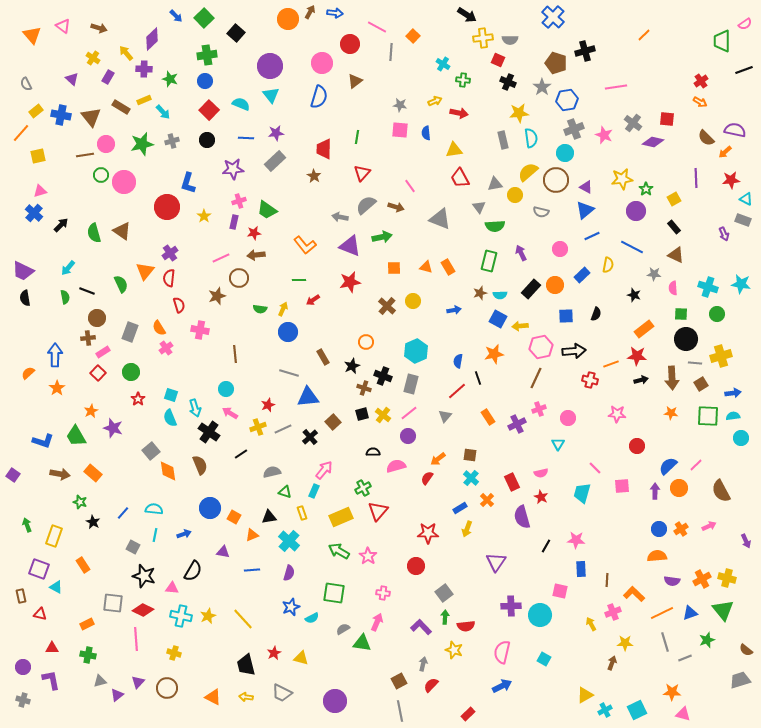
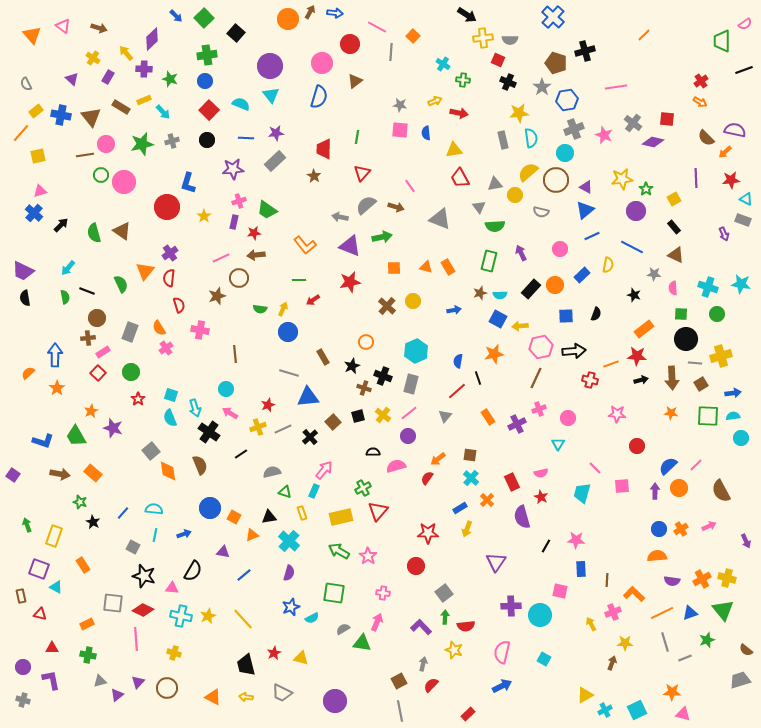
black square at (362, 414): moved 4 px left, 2 px down
yellow rectangle at (341, 517): rotated 10 degrees clockwise
blue line at (252, 570): moved 8 px left, 5 px down; rotated 35 degrees counterclockwise
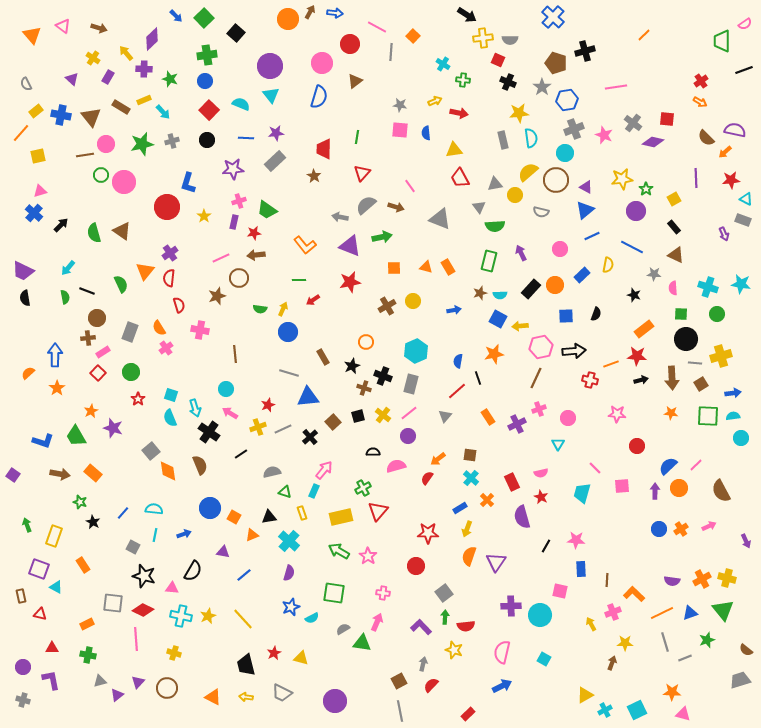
brown cross at (387, 306): rotated 18 degrees clockwise
orange semicircle at (657, 556): moved 188 px left; rotated 66 degrees counterclockwise
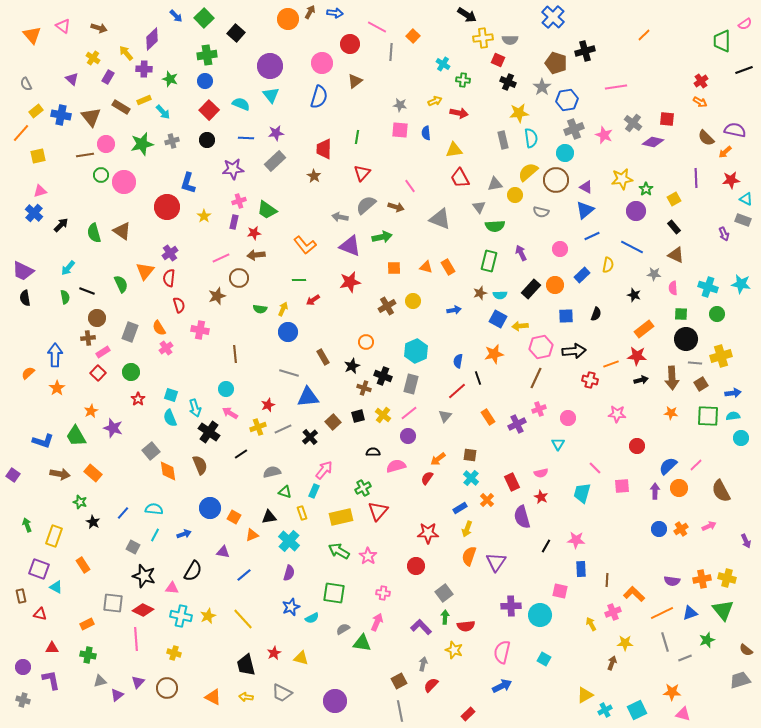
cyan line at (155, 535): rotated 16 degrees clockwise
orange cross at (702, 579): rotated 18 degrees clockwise
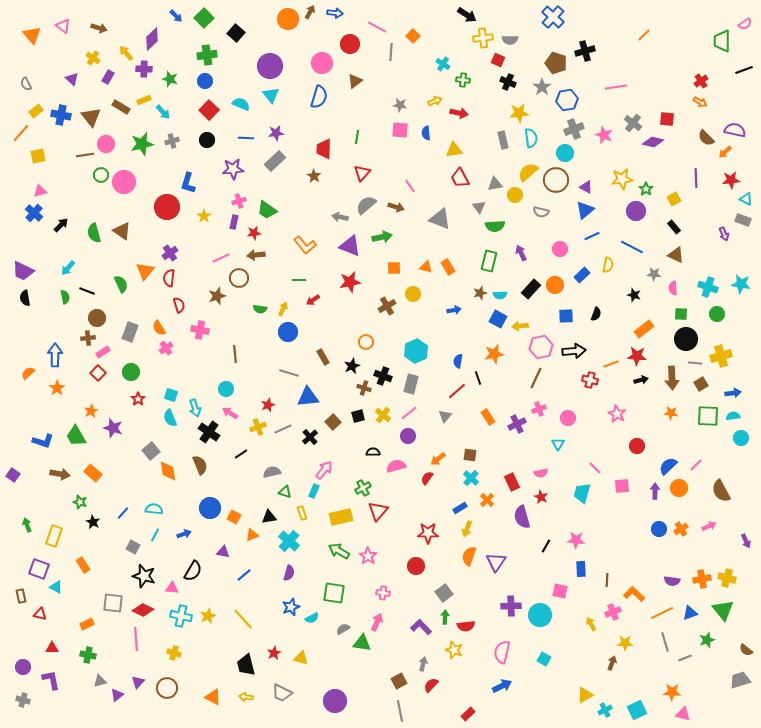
yellow circle at (413, 301): moved 7 px up
pink star at (617, 414): rotated 24 degrees clockwise
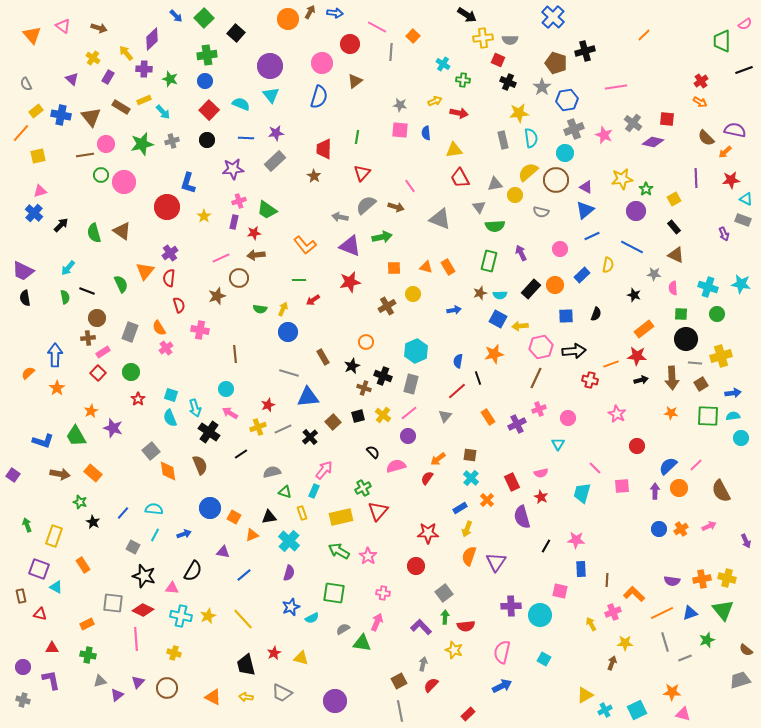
black semicircle at (373, 452): rotated 48 degrees clockwise
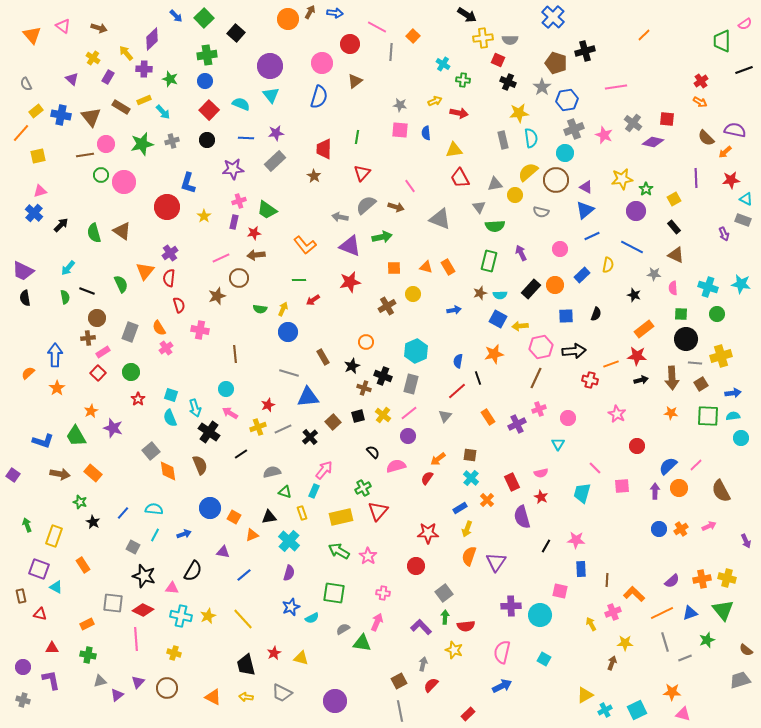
purple semicircle at (672, 581): rotated 49 degrees counterclockwise
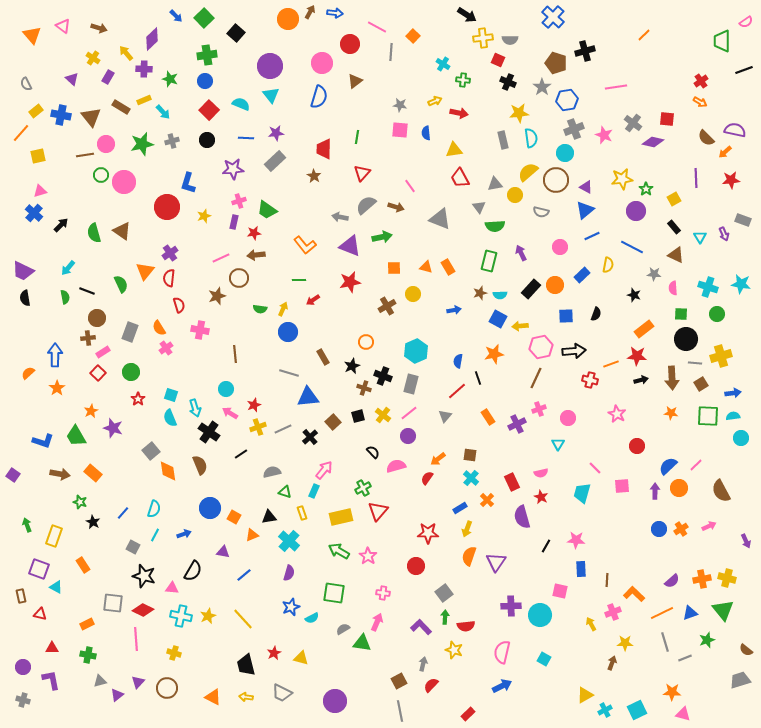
pink semicircle at (745, 24): moved 1 px right, 2 px up
cyan triangle at (746, 199): moved 46 px left, 38 px down; rotated 32 degrees clockwise
yellow star at (204, 216): rotated 16 degrees clockwise
pink circle at (560, 249): moved 2 px up
red star at (268, 405): moved 14 px left
cyan semicircle at (154, 509): rotated 102 degrees clockwise
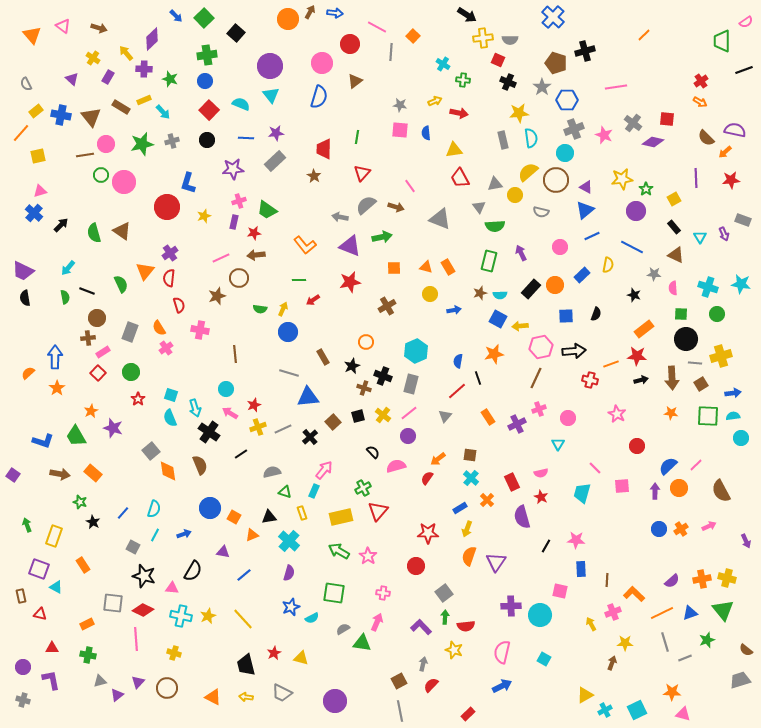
blue hexagon at (567, 100): rotated 10 degrees clockwise
yellow circle at (413, 294): moved 17 px right
blue arrow at (55, 355): moved 2 px down
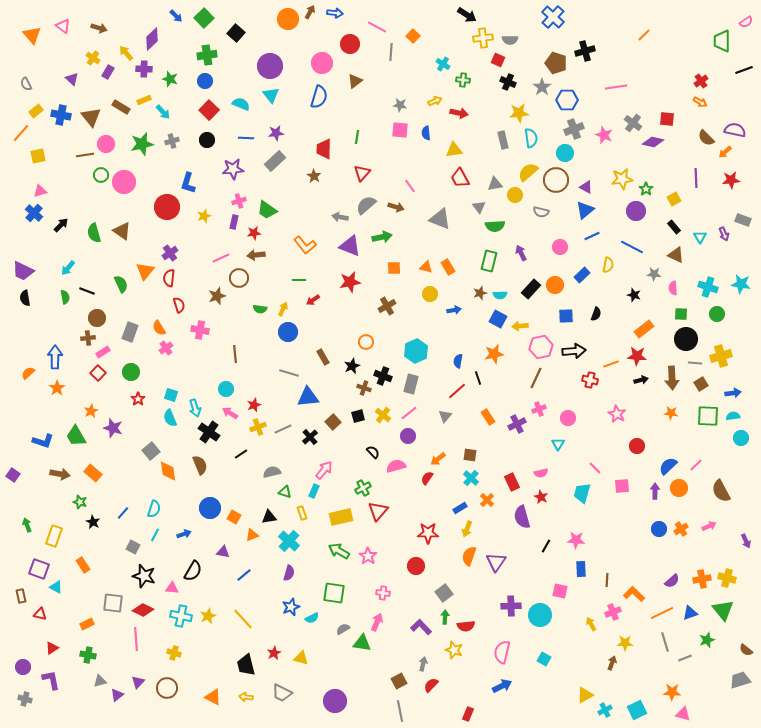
purple rectangle at (108, 77): moved 5 px up
red triangle at (52, 648): rotated 32 degrees counterclockwise
gray cross at (23, 700): moved 2 px right, 1 px up
red rectangle at (468, 714): rotated 24 degrees counterclockwise
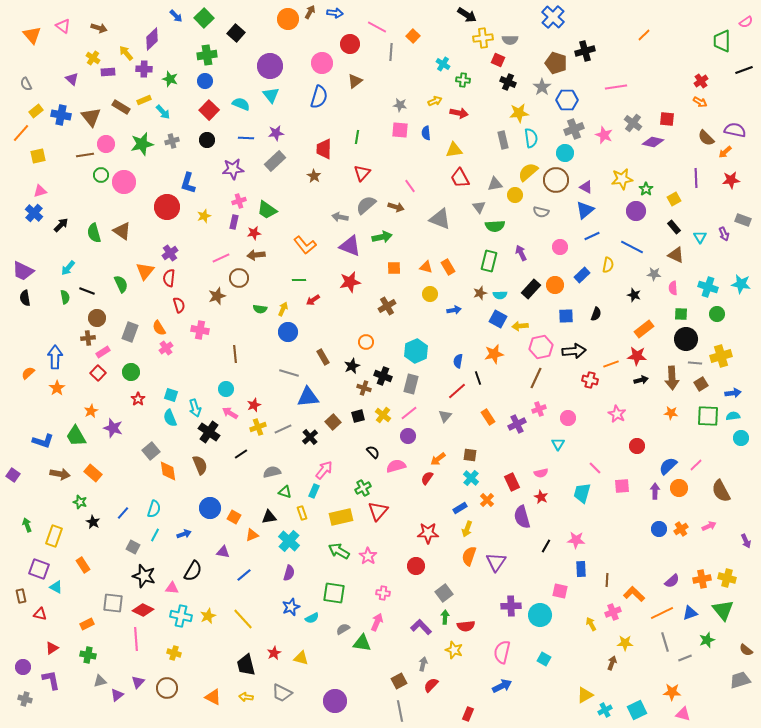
purple rectangle at (108, 72): rotated 56 degrees clockwise
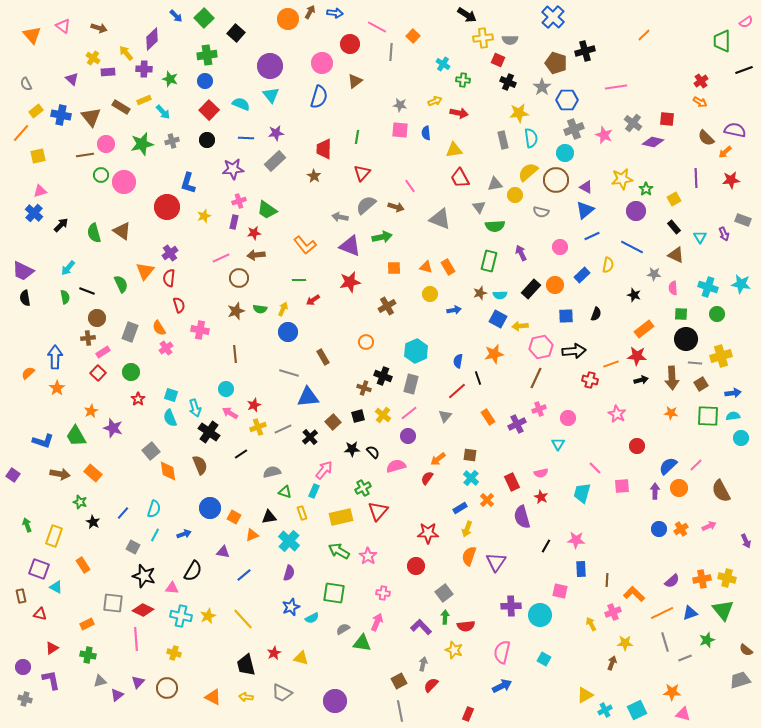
brown star at (217, 296): moved 19 px right, 15 px down
black star at (352, 366): moved 83 px down; rotated 21 degrees clockwise
